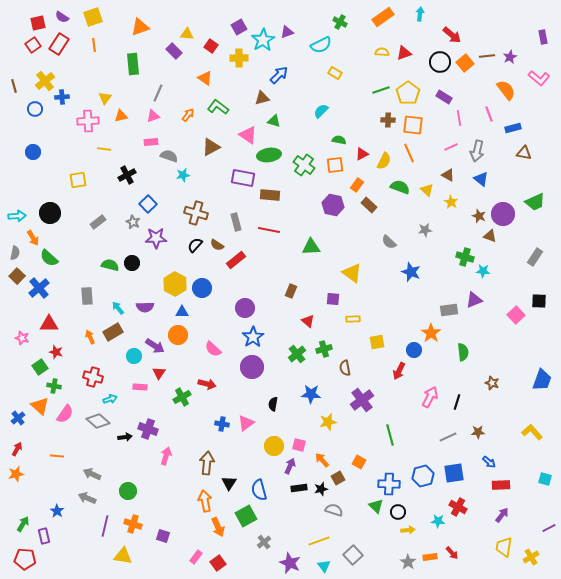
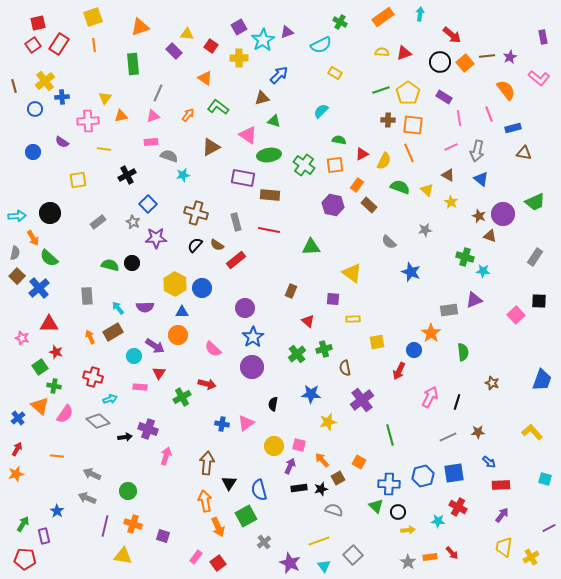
purple semicircle at (62, 17): moved 125 px down
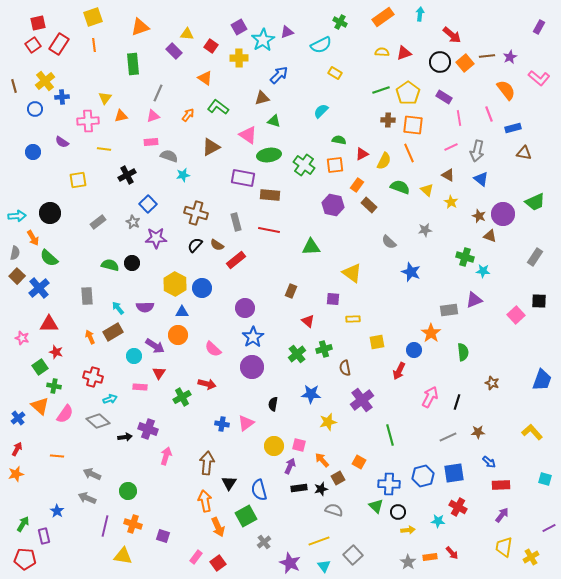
purple rectangle at (543, 37): moved 4 px left, 10 px up; rotated 40 degrees clockwise
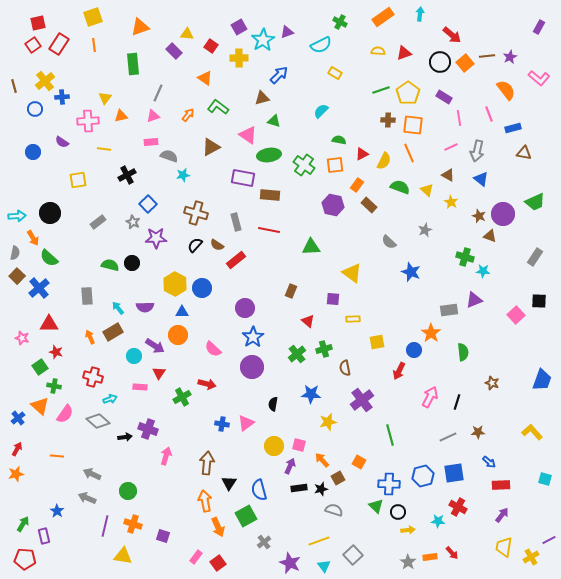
yellow semicircle at (382, 52): moved 4 px left, 1 px up
gray star at (425, 230): rotated 16 degrees counterclockwise
purple line at (549, 528): moved 12 px down
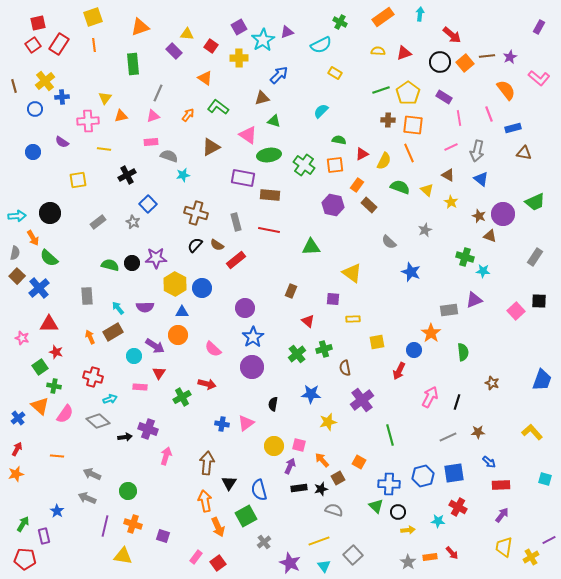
purple star at (156, 238): moved 20 px down
pink square at (516, 315): moved 4 px up
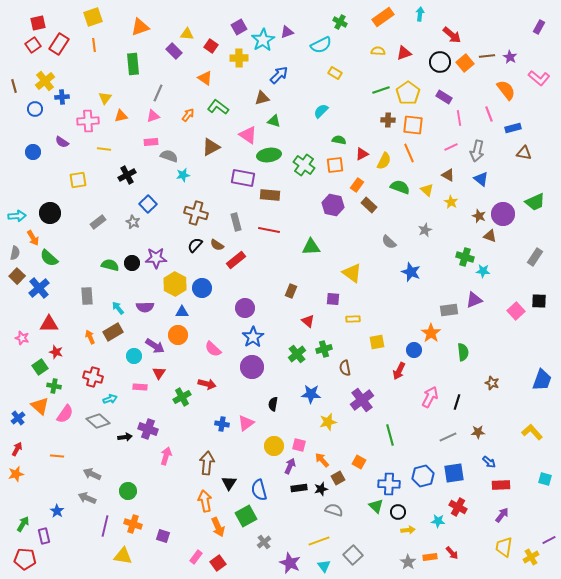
purple star at (510, 57): rotated 16 degrees counterclockwise
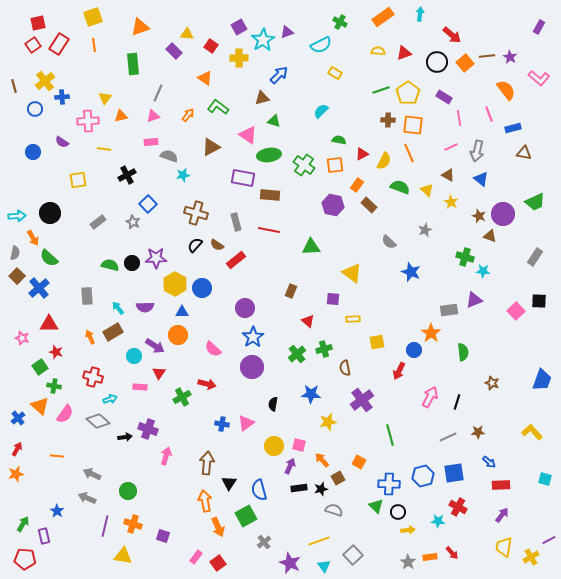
black circle at (440, 62): moved 3 px left
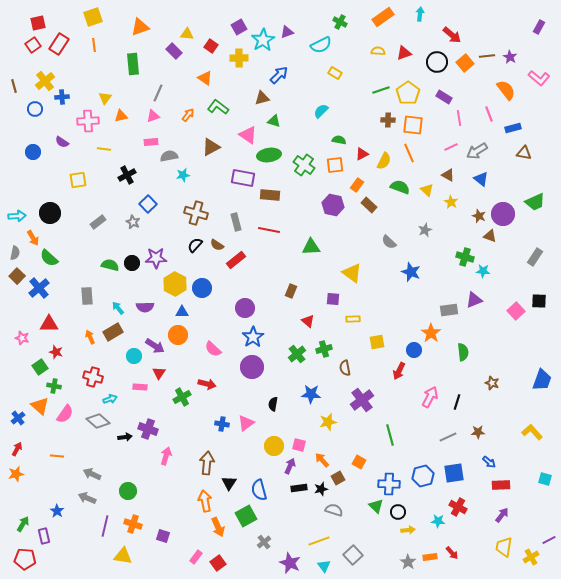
gray arrow at (477, 151): rotated 45 degrees clockwise
gray semicircle at (169, 156): rotated 30 degrees counterclockwise
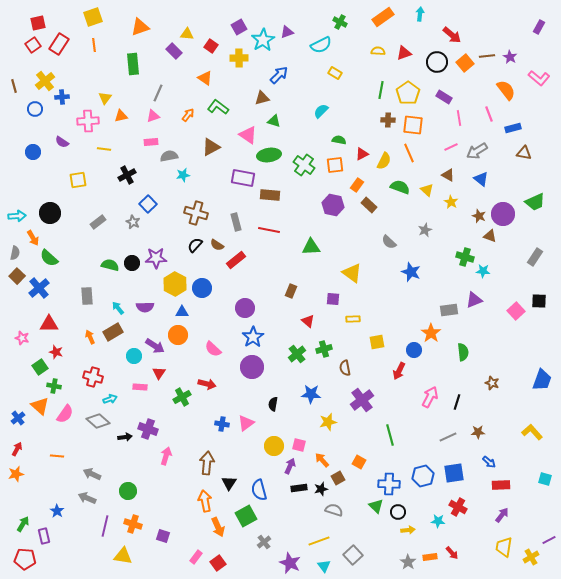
green line at (381, 90): rotated 60 degrees counterclockwise
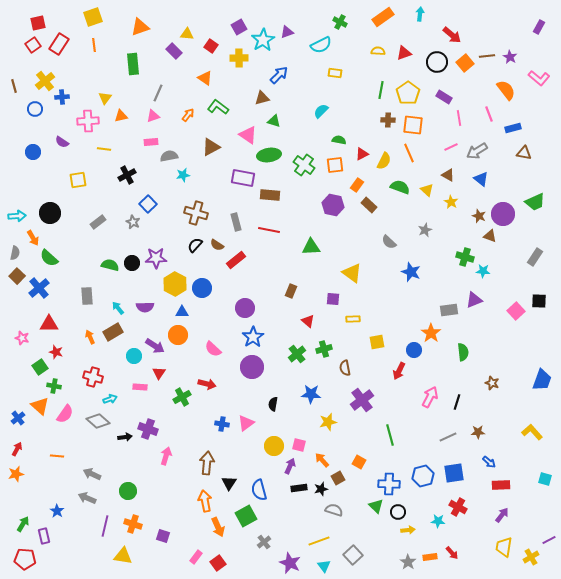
yellow rectangle at (335, 73): rotated 24 degrees counterclockwise
